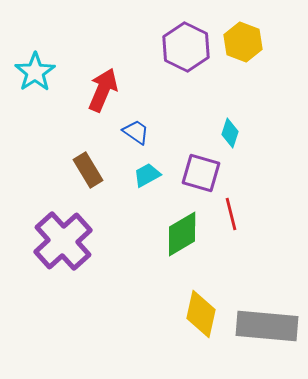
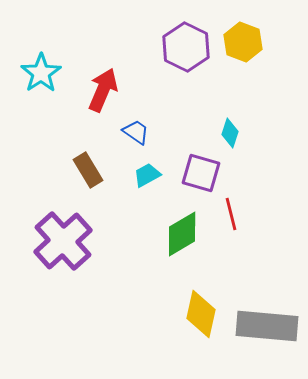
cyan star: moved 6 px right, 1 px down
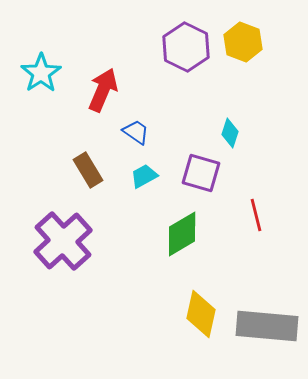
cyan trapezoid: moved 3 px left, 1 px down
red line: moved 25 px right, 1 px down
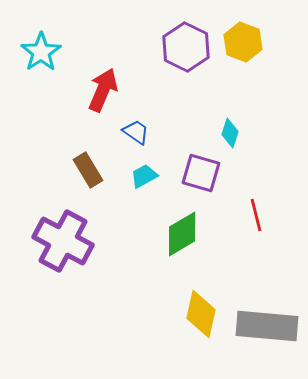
cyan star: moved 21 px up
purple cross: rotated 20 degrees counterclockwise
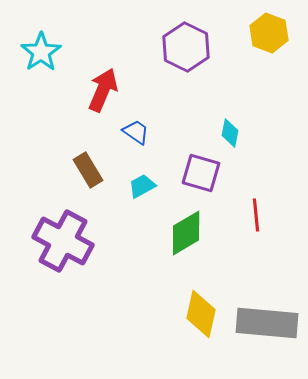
yellow hexagon: moved 26 px right, 9 px up
cyan diamond: rotated 8 degrees counterclockwise
cyan trapezoid: moved 2 px left, 10 px down
red line: rotated 8 degrees clockwise
green diamond: moved 4 px right, 1 px up
gray rectangle: moved 3 px up
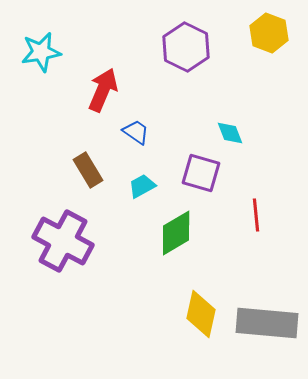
cyan star: rotated 24 degrees clockwise
cyan diamond: rotated 32 degrees counterclockwise
green diamond: moved 10 px left
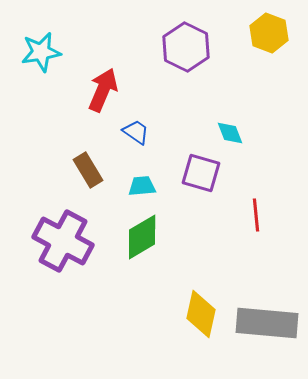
cyan trapezoid: rotated 24 degrees clockwise
green diamond: moved 34 px left, 4 px down
